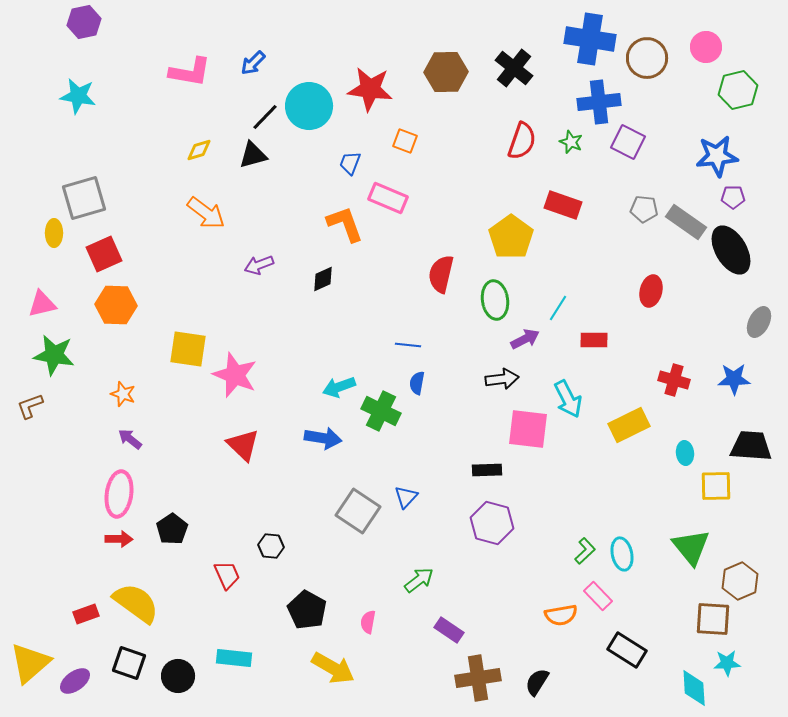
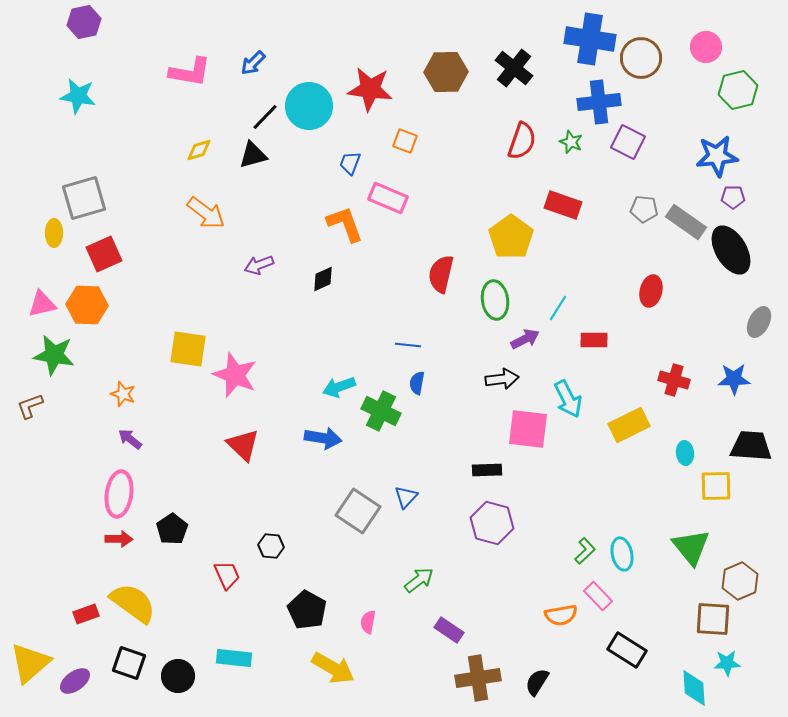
brown circle at (647, 58): moved 6 px left
orange hexagon at (116, 305): moved 29 px left
yellow semicircle at (136, 603): moved 3 px left
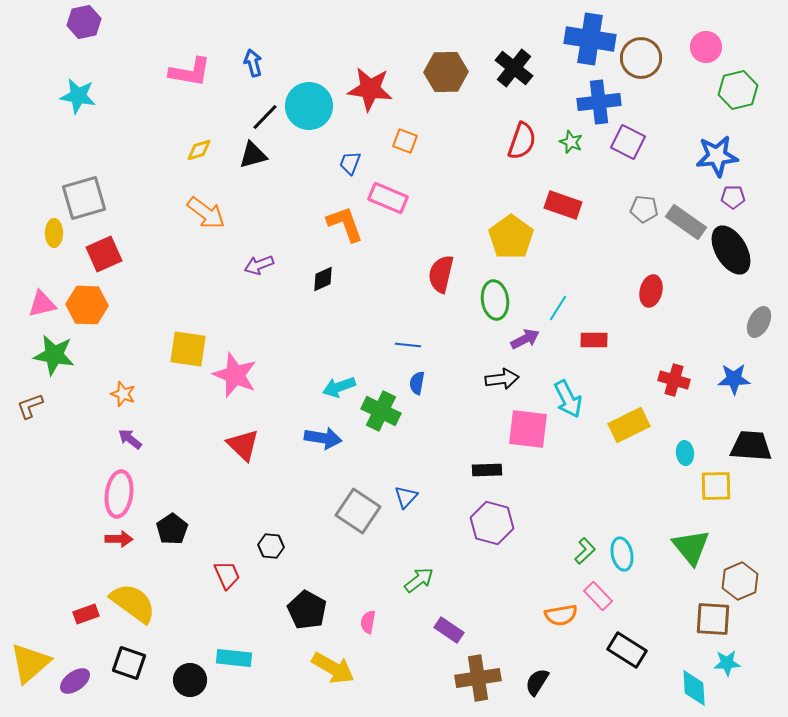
blue arrow at (253, 63): rotated 120 degrees clockwise
black circle at (178, 676): moved 12 px right, 4 px down
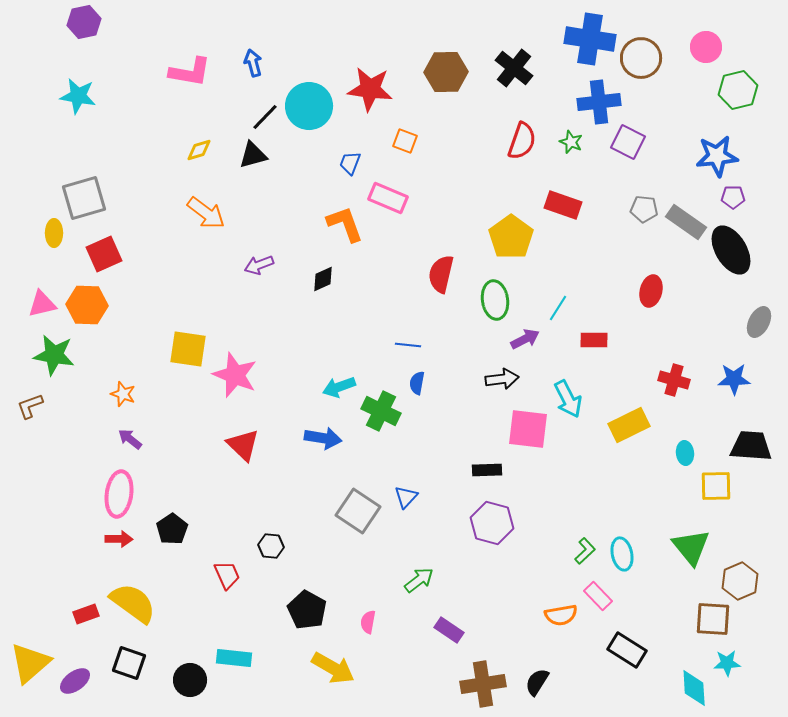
brown cross at (478, 678): moved 5 px right, 6 px down
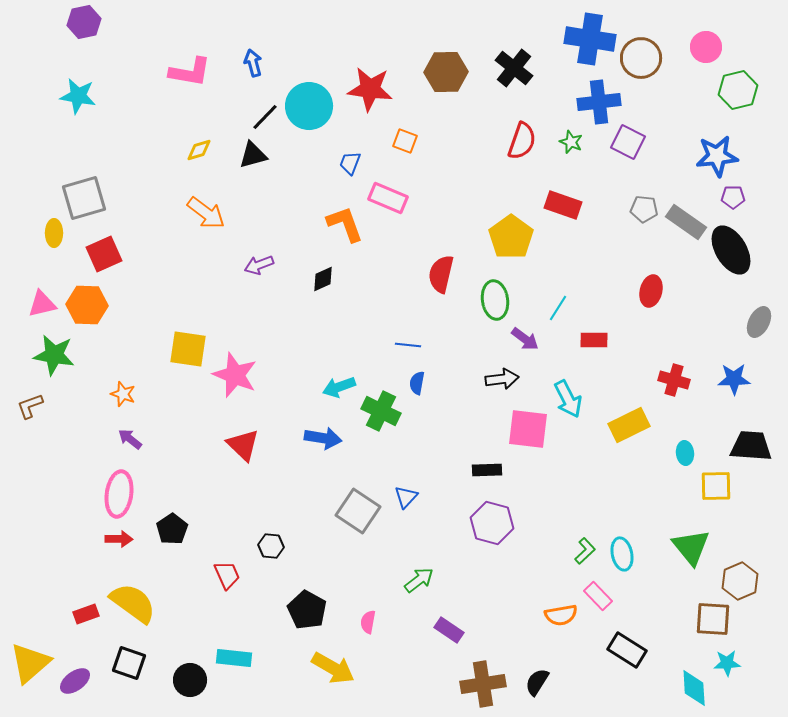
purple arrow at (525, 339): rotated 64 degrees clockwise
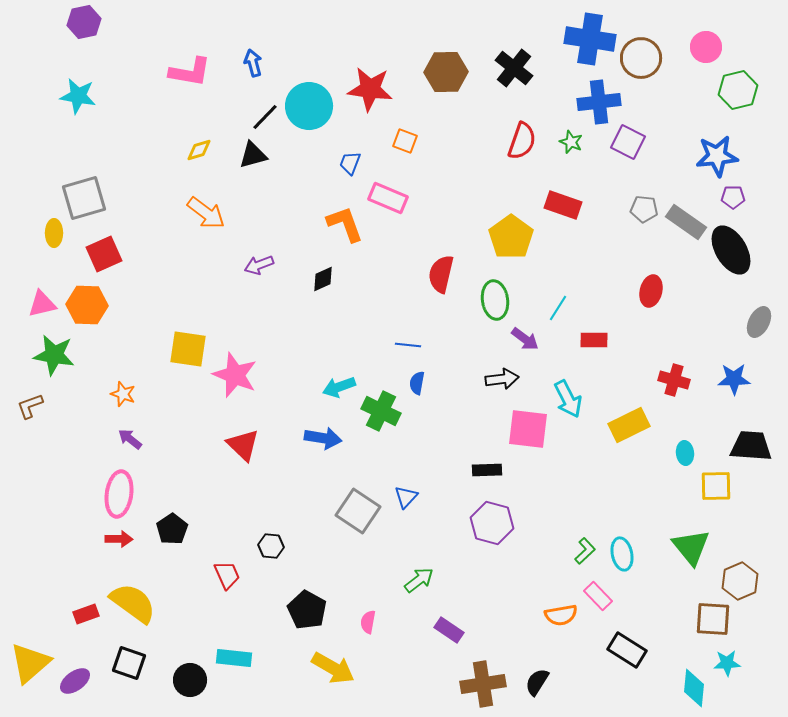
cyan diamond at (694, 688): rotated 9 degrees clockwise
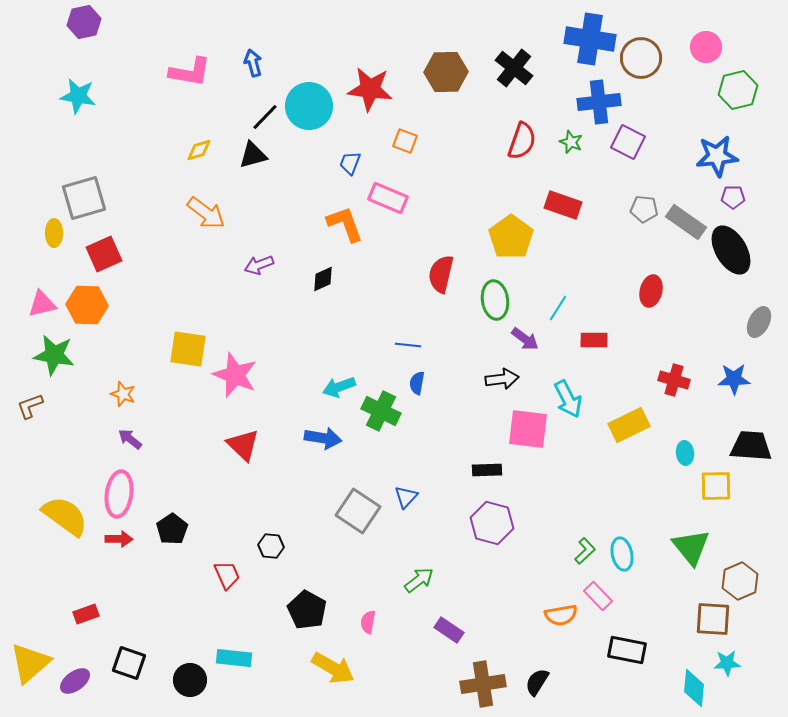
yellow semicircle at (133, 603): moved 68 px left, 87 px up
black rectangle at (627, 650): rotated 21 degrees counterclockwise
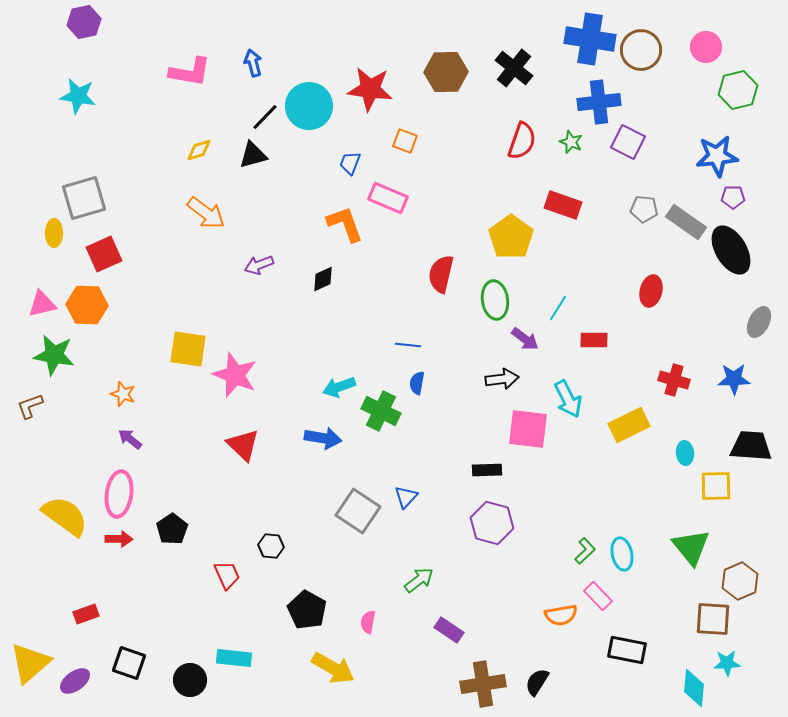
brown circle at (641, 58): moved 8 px up
